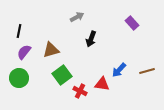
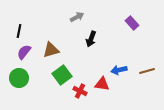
blue arrow: rotated 35 degrees clockwise
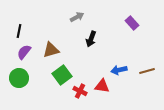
red triangle: moved 2 px down
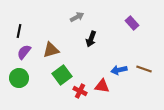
brown line: moved 3 px left, 2 px up; rotated 35 degrees clockwise
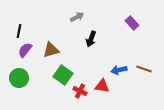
purple semicircle: moved 1 px right, 2 px up
green square: moved 1 px right; rotated 18 degrees counterclockwise
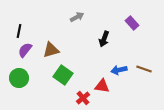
black arrow: moved 13 px right
red cross: moved 3 px right, 7 px down; rotated 24 degrees clockwise
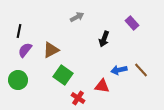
brown triangle: rotated 12 degrees counterclockwise
brown line: moved 3 px left, 1 px down; rotated 28 degrees clockwise
green circle: moved 1 px left, 2 px down
red cross: moved 5 px left; rotated 16 degrees counterclockwise
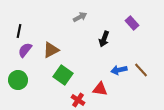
gray arrow: moved 3 px right
red triangle: moved 2 px left, 3 px down
red cross: moved 2 px down
